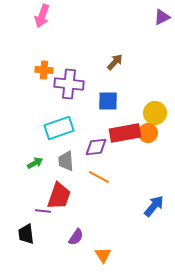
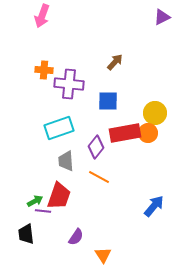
purple diamond: rotated 45 degrees counterclockwise
green arrow: moved 38 px down
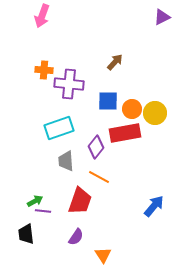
orange circle: moved 16 px left, 24 px up
red trapezoid: moved 21 px right, 5 px down
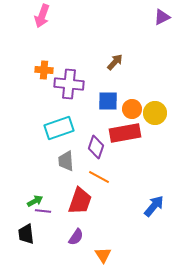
purple diamond: rotated 20 degrees counterclockwise
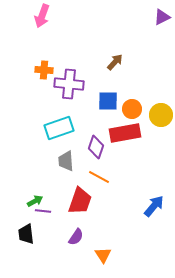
yellow circle: moved 6 px right, 2 px down
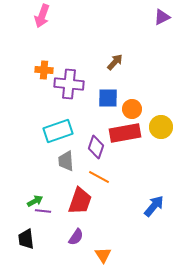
blue square: moved 3 px up
yellow circle: moved 12 px down
cyan rectangle: moved 1 px left, 3 px down
black trapezoid: moved 5 px down
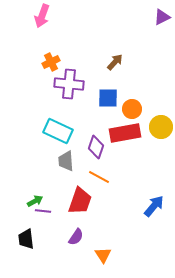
orange cross: moved 7 px right, 8 px up; rotated 30 degrees counterclockwise
cyan rectangle: rotated 44 degrees clockwise
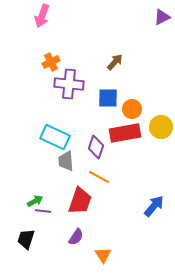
cyan rectangle: moved 3 px left, 6 px down
black trapezoid: rotated 25 degrees clockwise
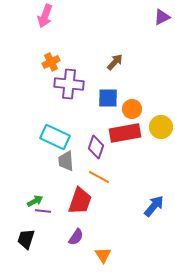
pink arrow: moved 3 px right
